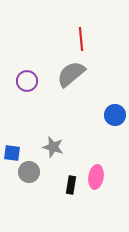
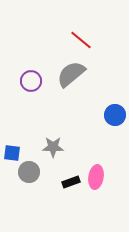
red line: moved 1 px down; rotated 45 degrees counterclockwise
purple circle: moved 4 px right
gray star: rotated 15 degrees counterclockwise
black rectangle: moved 3 px up; rotated 60 degrees clockwise
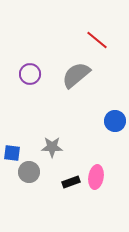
red line: moved 16 px right
gray semicircle: moved 5 px right, 1 px down
purple circle: moved 1 px left, 7 px up
blue circle: moved 6 px down
gray star: moved 1 px left
